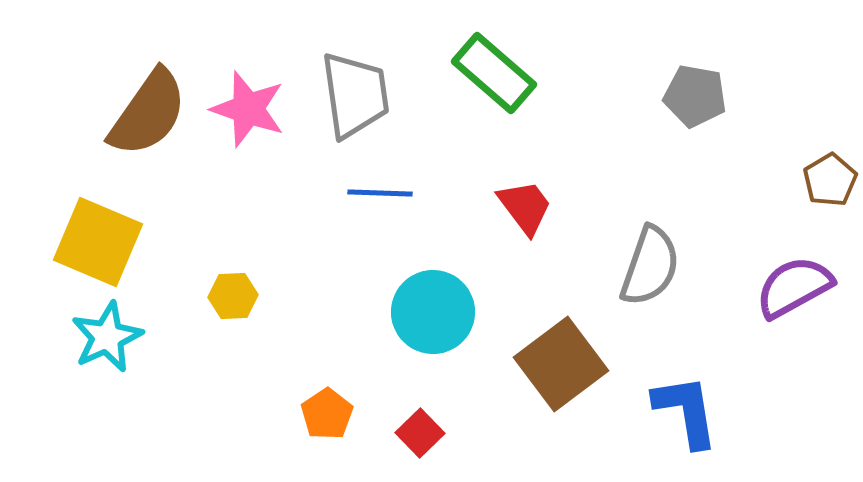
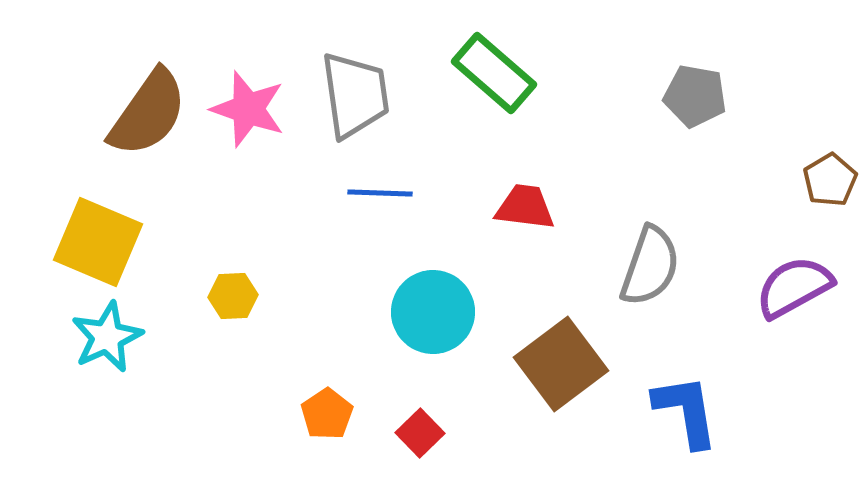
red trapezoid: rotated 46 degrees counterclockwise
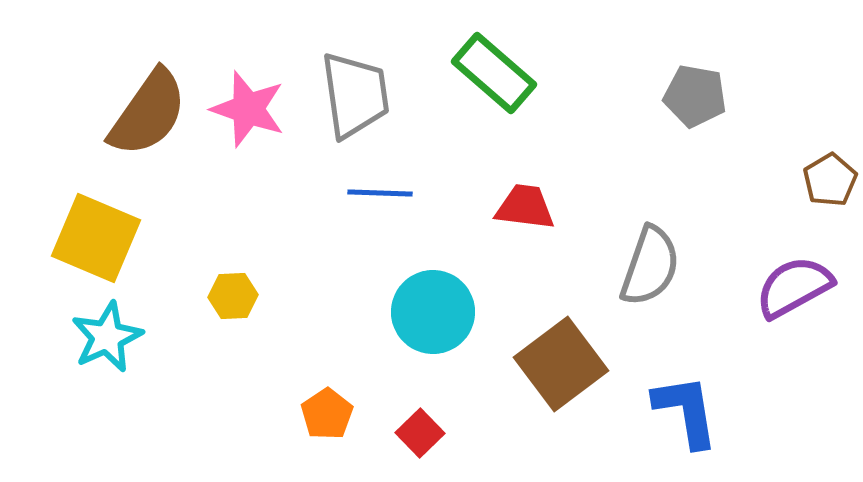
yellow square: moved 2 px left, 4 px up
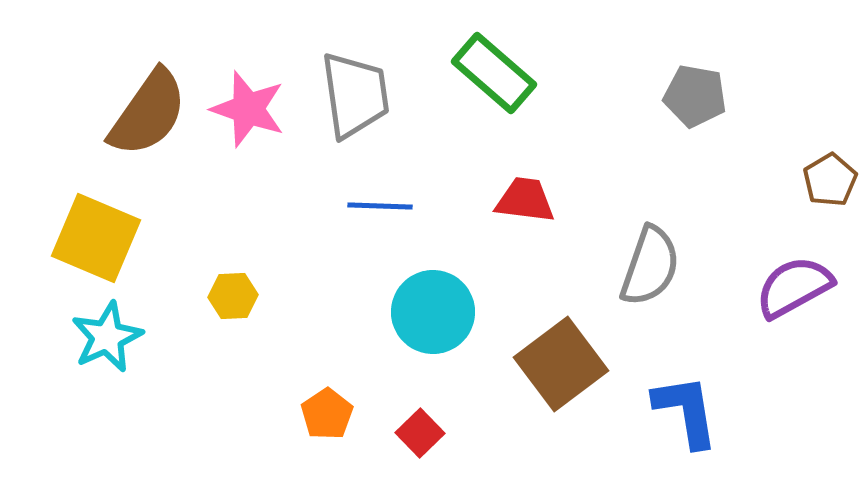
blue line: moved 13 px down
red trapezoid: moved 7 px up
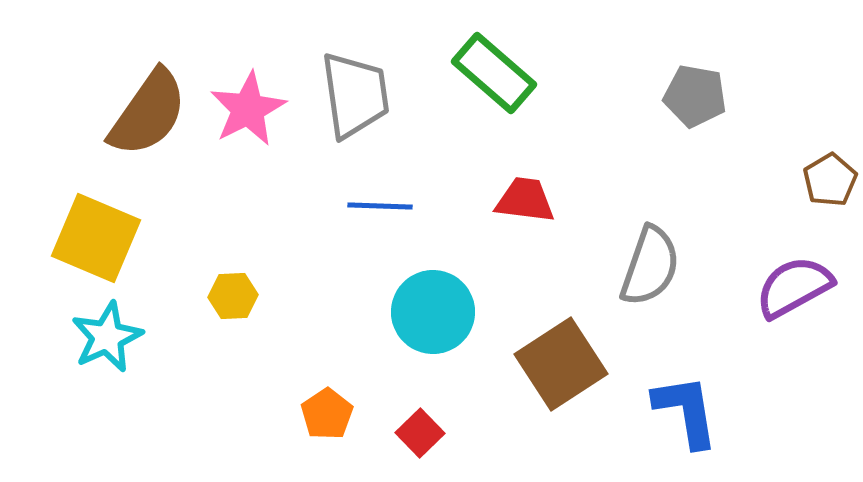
pink star: rotated 26 degrees clockwise
brown square: rotated 4 degrees clockwise
